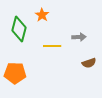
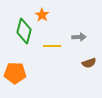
green diamond: moved 5 px right, 2 px down
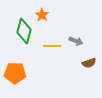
gray arrow: moved 3 px left, 4 px down; rotated 24 degrees clockwise
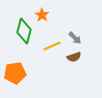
gray arrow: moved 1 px left, 3 px up; rotated 24 degrees clockwise
yellow line: rotated 24 degrees counterclockwise
brown semicircle: moved 15 px left, 6 px up
orange pentagon: rotated 10 degrees counterclockwise
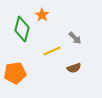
green diamond: moved 2 px left, 2 px up
yellow line: moved 5 px down
brown semicircle: moved 11 px down
